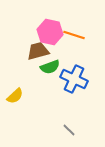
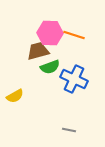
pink hexagon: moved 1 px down; rotated 10 degrees counterclockwise
yellow semicircle: rotated 12 degrees clockwise
gray line: rotated 32 degrees counterclockwise
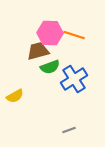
blue cross: rotated 32 degrees clockwise
gray line: rotated 32 degrees counterclockwise
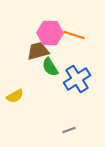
green semicircle: rotated 78 degrees clockwise
blue cross: moved 3 px right
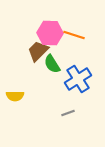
brown trapezoid: rotated 30 degrees counterclockwise
green semicircle: moved 2 px right, 3 px up
blue cross: moved 1 px right
yellow semicircle: rotated 30 degrees clockwise
gray line: moved 1 px left, 17 px up
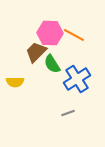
orange line: rotated 10 degrees clockwise
brown trapezoid: moved 2 px left, 1 px down
blue cross: moved 1 px left
yellow semicircle: moved 14 px up
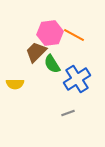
pink hexagon: rotated 10 degrees counterclockwise
yellow semicircle: moved 2 px down
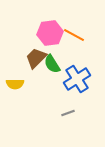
brown trapezoid: moved 6 px down
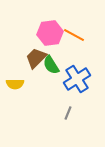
green semicircle: moved 1 px left, 1 px down
gray line: rotated 48 degrees counterclockwise
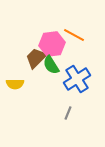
pink hexagon: moved 2 px right, 11 px down
